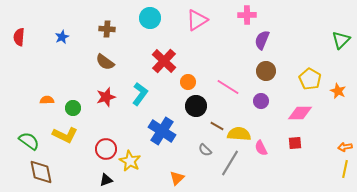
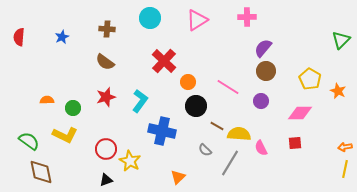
pink cross: moved 2 px down
purple semicircle: moved 1 px right, 8 px down; rotated 18 degrees clockwise
cyan L-shape: moved 7 px down
blue cross: rotated 20 degrees counterclockwise
orange triangle: moved 1 px right, 1 px up
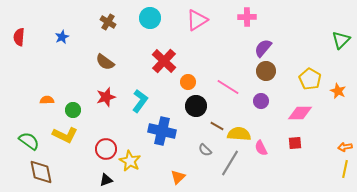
brown cross: moved 1 px right, 7 px up; rotated 28 degrees clockwise
green circle: moved 2 px down
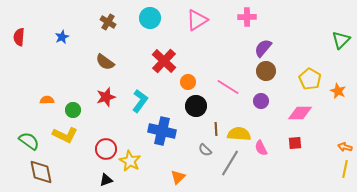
brown line: moved 1 px left, 3 px down; rotated 56 degrees clockwise
orange arrow: rotated 24 degrees clockwise
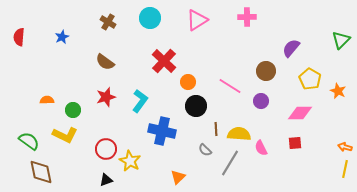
purple semicircle: moved 28 px right
pink line: moved 2 px right, 1 px up
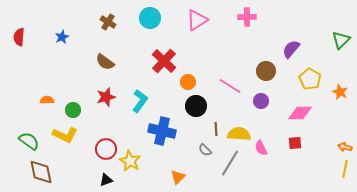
purple semicircle: moved 1 px down
orange star: moved 2 px right, 1 px down
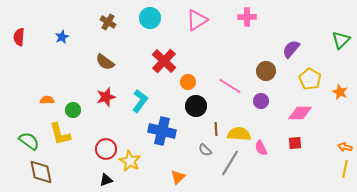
yellow L-shape: moved 5 px left, 1 px up; rotated 50 degrees clockwise
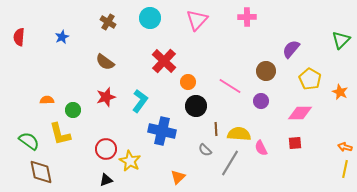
pink triangle: rotated 15 degrees counterclockwise
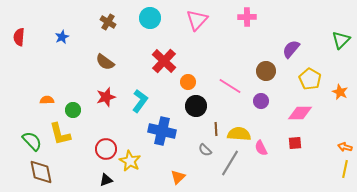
green semicircle: moved 3 px right; rotated 10 degrees clockwise
